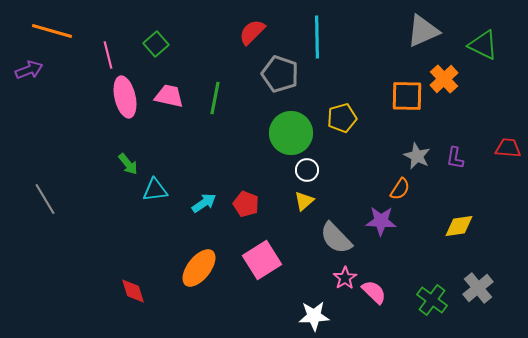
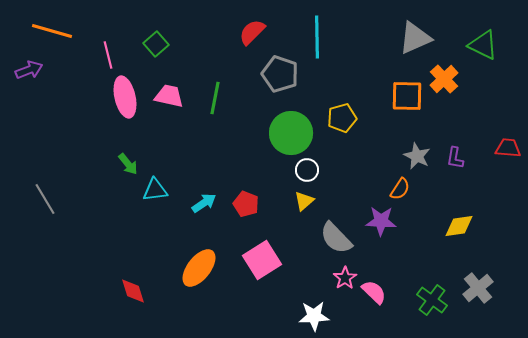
gray triangle: moved 8 px left, 7 px down
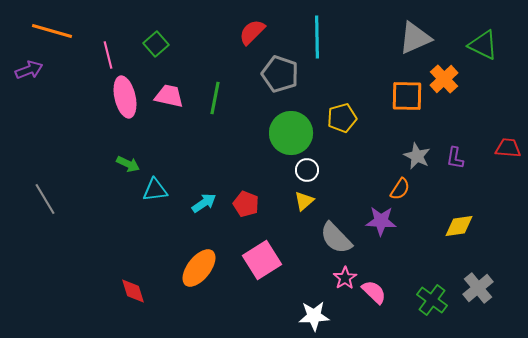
green arrow: rotated 25 degrees counterclockwise
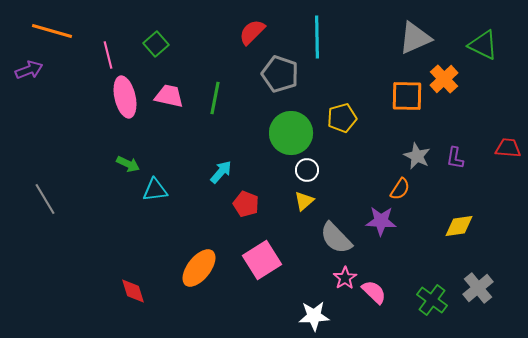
cyan arrow: moved 17 px right, 31 px up; rotated 15 degrees counterclockwise
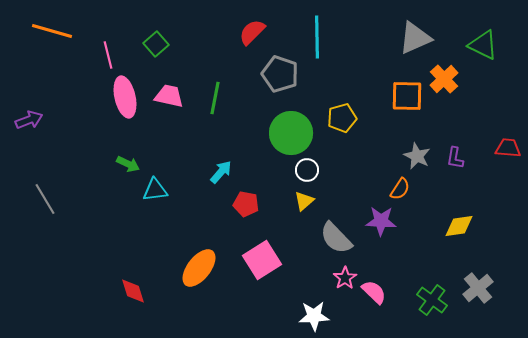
purple arrow: moved 50 px down
red pentagon: rotated 10 degrees counterclockwise
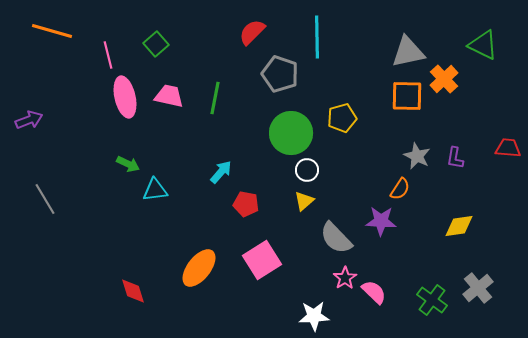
gray triangle: moved 7 px left, 14 px down; rotated 12 degrees clockwise
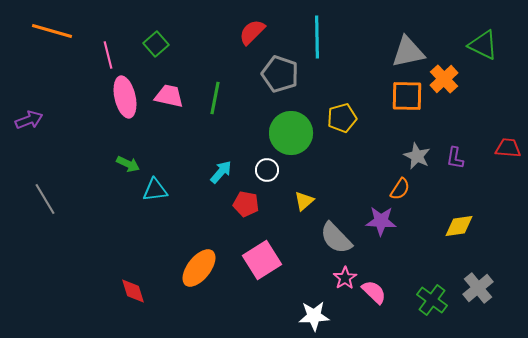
white circle: moved 40 px left
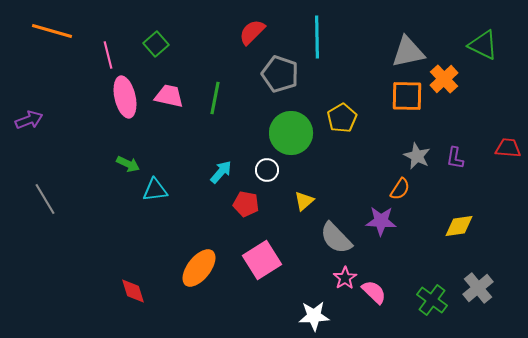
yellow pentagon: rotated 16 degrees counterclockwise
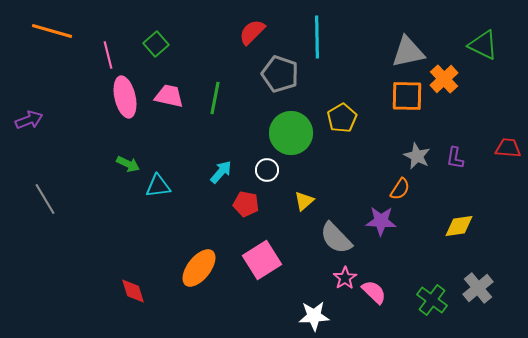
cyan triangle: moved 3 px right, 4 px up
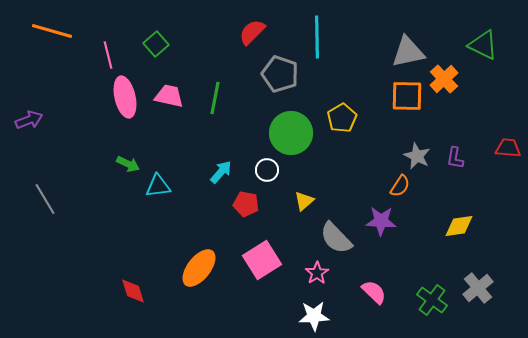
orange semicircle: moved 3 px up
pink star: moved 28 px left, 5 px up
